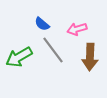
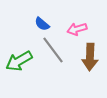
green arrow: moved 4 px down
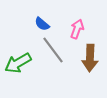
pink arrow: rotated 126 degrees clockwise
brown arrow: moved 1 px down
green arrow: moved 1 px left, 2 px down
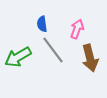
blue semicircle: rotated 42 degrees clockwise
brown arrow: rotated 16 degrees counterclockwise
green arrow: moved 6 px up
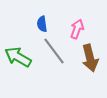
gray line: moved 1 px right, 1 px down
green arrow: rotated 60 degrees clockwise
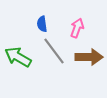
pink arrow: moved 1 px up
brown arrow: moved 1 px left, 1 px up; rotated 76 degrees counterclockwise
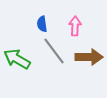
pink arrow: moved 2 px left, 2 px up; rotated 18 degrees counterclockwise
green arrow: moved 1 px left, 2 px down
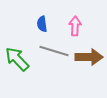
gray line: rotated 36 degrees counterclockwise
green arrow: rotated 16 degrees clockwise
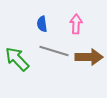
pink arrow: moved 1 px right, 2 px up
